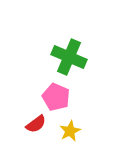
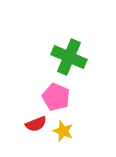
red semicircle: rotated 15 degrees clockwise
yellow star: moved 7 px left; rotated 25 degrees counterclockwise
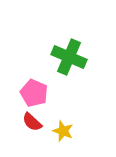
pink pentagon: moved 22 px left, 4 px up
red semicircle: moved 4 px left, 2 px up; rotated 65 degrees clockwise
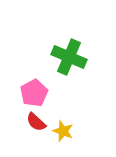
pink pentagon: rotated 20 degrees clockwise
red semicircle: moved 4 px right
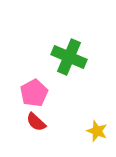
yellow star: moved 34 px right
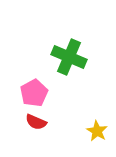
red semicircle: rotated 20 degrees counterclockwise
yellow star: rotated 10 degrees clockwise
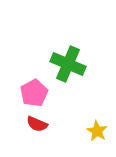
green cross: moved 1 px left, 7 px down
red semicircle: moved 1 px right, 2 px down
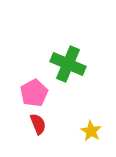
red semicircle: moved 1 px right; rotated 135 degrees counterclockwise
yellow star: moved 6 px left
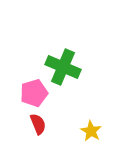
green cross: moved 5 px left, 3 px down
pink pentagon: rotated 12 degrees clockwise
